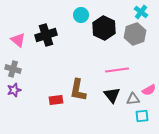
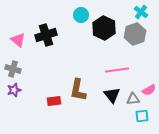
red rectangle: moved 2 px left, 1 px down
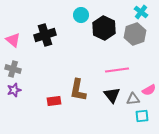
black cross: moved 1 px left
pink triangle: moved 5 px left
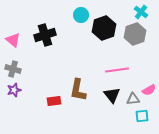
black hexagon: rotated 15 degrees clockwise
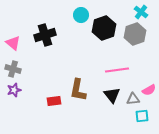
pink triangle: moved 3 px down
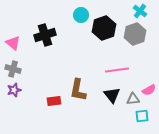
cyan cross: moved 1 px left, 1 px up
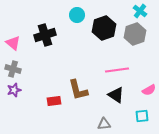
cyan circle: moved 4 px left
brown L-shape: rotated 25 degrees counterclockwise
black triangle: moved 4 px right; rotated 18 degrees counterclockwise
gray triangle: moved 29 px left, 25 px down
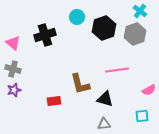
cyan circle: moved 2 px down
brown L-shape: moved 2 px right, 6 px up
black triangle: moved 11 px left, 4 px down; rotated 18 degrees counterclockwise
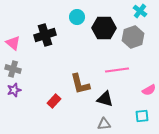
black hexagon: rotated 20 degrees clockwise
gray hexagon: moved 2 px left, 3 px down
red rectangle: rotated 40 degrees counterclockwise
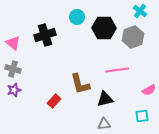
black triangle: rotated 30 degrees counterclockwise
